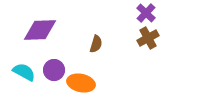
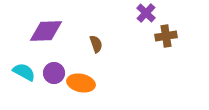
purple diamond: moved 6 px right, 1 px down
brown cross: moved 18 px right, 2 px up; rotated 20 degrees clockwise
brown semicircle: rotated 36 degrees counterclockwise
purple circle: moved 3 px down
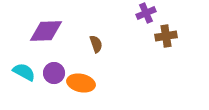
purple cross: rotated 24 degrees clockwise
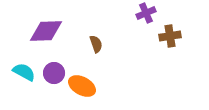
brown cross: moved 4 px right
orange ellipse: moved 1 px right, 3 px down; rotated 16 degrees clockwise
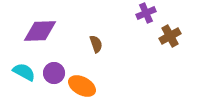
purple diamond: moved 6 px left
brown cross: rotated 20 degrees counterclockwise
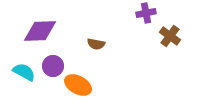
purple cross: rotated 12 degrees clockwise
brown cross: rotated 25 degrees counterclockwise
brown semicircle: rotated 120 degrees clockwise
purple circle: moved 1 px left, 7 px up
orange ellipse: moved 4 px left, 1 px up
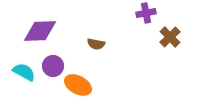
brown cross: moved 1 px down; rotated 10 degrees clockwise
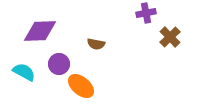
purple circle: moved 6 px right, 2 px up
orange ellipse: moved 3 px right, 1 px down; rotated 12 degrees clockwise
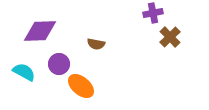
purple cross: moved 7 px right
